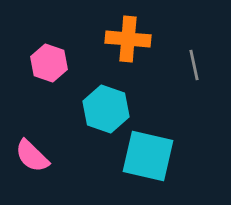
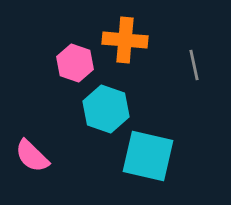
orange cross: moved 3 px left, 1 px down
pink hexagon: moved 26 px right
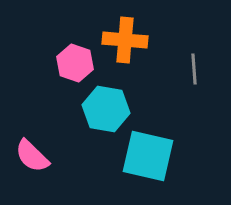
gray line: moved 4 px down; rotated 8 degrees clockwise
cyan hexagon: rotated 9 degrees counterclockwise
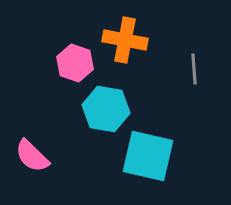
orange cross: rotated 6 degrees clockwise
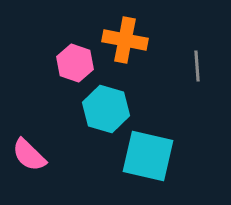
gray line: moved 3 px right, 3 px up
cyan hexagon: rotated 6 degrees clockwise
pink semicircle: moved 3 px left, 1 px up
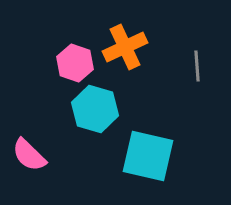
orange cross: moved 7 px down; rotated 36 degrees counterclockwise
cyan hexagon: moved 11 px left
